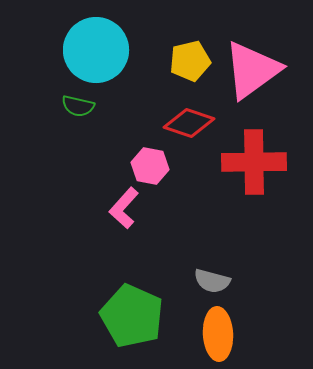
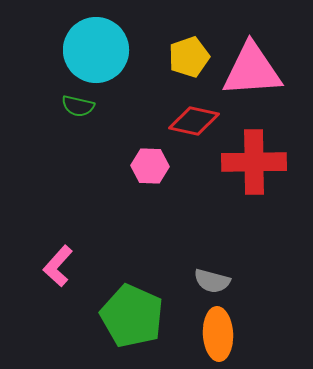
yellow pentagon: moved 1 px left, 4 px up; rotated 6 degrees counterclockwise
pink triangle: rotated 32 degrees clockwise
red diamond: moved 5 px right, 2 px up; rotated 6 degrees counterclockwise
pink hexagon: rotated 9 degrees counterclockwise
pink L-shape: moved 66 px left, 58 px down
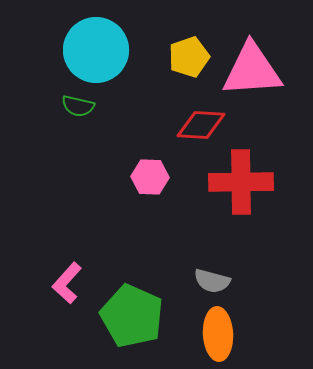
red diamond: moved 7 px right, 4 px down; rotated 9 degrees counterclockwise
red cross: moved 13 px left, 20 px down
pink hexagon: moved 11 px down
pink L-shape: moved 9 px right, 17 px down
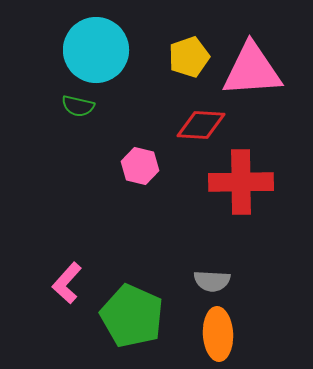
pink hexagon: moved 10 px left, 11 px up; rotated 12 degrees clockwise
gray semicircle: rotated 12 degrees counterclockwise
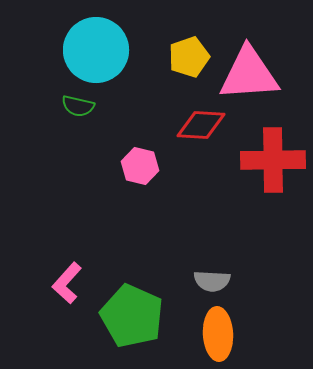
pink triangle: moved 3 px left, 4 px down
red cross: moved 32 px right, 22 px up
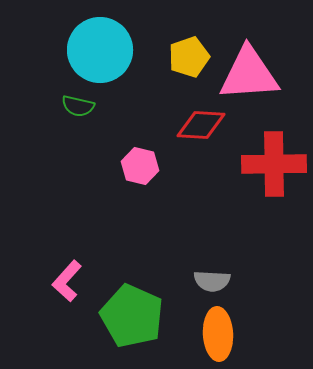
cyan circle: moved 4 px right
red cross: moved 1 px right, 4 px down
pink L-shape: moved 2 px up
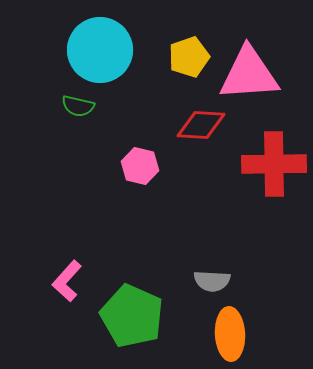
orange ellipse: moved 12 px right
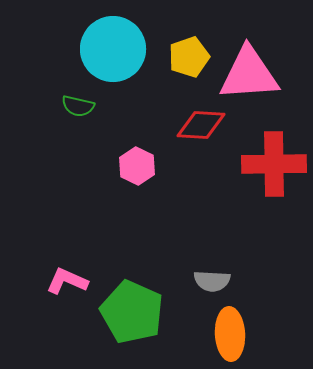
cyan circle: moved 13 px right, 1 px up
pink hexagon: moved 3 px left; rotated 12 degrees clockwise
pink L-shape: rotated 72 degrees clockwise
green pentagon: moved 4 px up
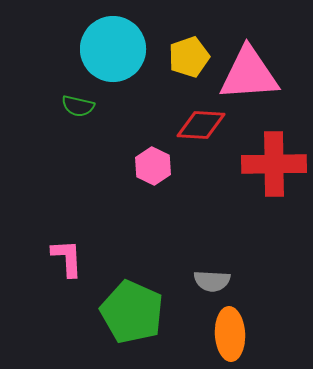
pink hexagon: moved 16 px right
pink L-shape: moved 23 px up; rotated 63 degrees clockwise
